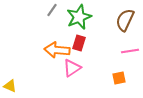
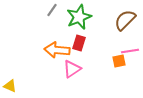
brown semicircle: rotated 20 degrees clockwise
pink triangle: moved 1 px down
orange square: moved 17 px up
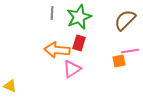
gray line: moved 3 px down; rotated 32 degrees counterclockwise
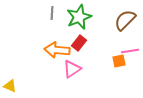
red rectangle: rotated 21 degrees clockwise
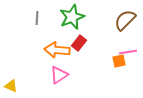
gray line: moved 15 px left, 5 px down
green star: moved 7 px left
pink line: moved 2 px left, 1 px down
pink triangle: moved 13 px left, 6 px down
yellow triangle: moved 1 px right
